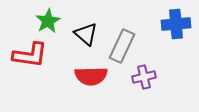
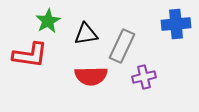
black triangle: rotated 50 degrees counterclockwise
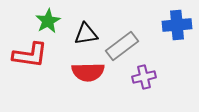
blue cross: moved 1 px right, 1 px down
gray rectangle: rotated 28 degrees clockwise
red semicircle: moved 3 px left, 4 px up
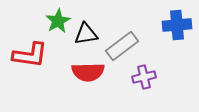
green star: moved 10 px right
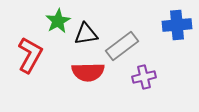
red L-shape: rotated 69 degrees counterclockwise
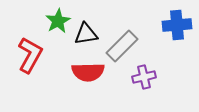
gray rectangle: rotated 8 degrees counterclockwise
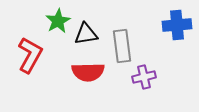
gray rectangle: rotated 52 degrees counterclockwise
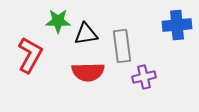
green star: rotated 30 degrees clockwise
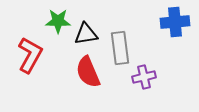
blue cross: moved 2 px left, 3 px up
gray rectangle: moved 2 px left, 2 px down
red semicircle: rotated 68 degrees clockwise
